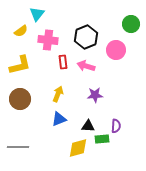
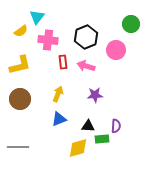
cyan triangle: moved 3 px down
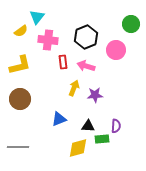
yellow arrow: moved 16 px right, 6 px up
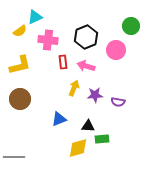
cyan triangle: moved 2 px left; rotated 28 degrees clockwise
green circle: moved 2 px down
yellow semicircle: moved 1 px left
purple semicircle: moved 2 px right, 24 px up; rotated 96 degrees clockwise
gray line: moved 4 px left, 10 px down
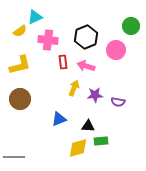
green rectangle: moved 1 px left, 2 px down
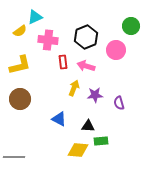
purple semicircle: moved 1 px right, 1 px down; rotated 64 degrees clockwise
blue triangle: rotated 49 degrees clockwise
yellow diamond: moved 2 px down; rotated 20 degrees clockwise
